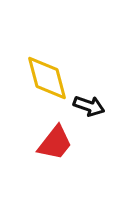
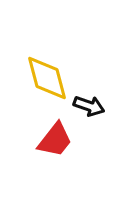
red trapezoid: moved 3 px up
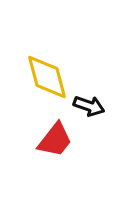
yellow diamond: moved 1 px up
